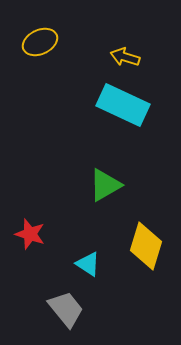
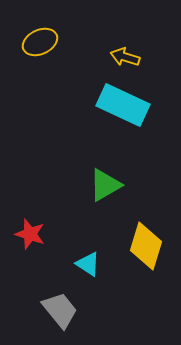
gray trapezoid: moved 6 px left, 1 px down
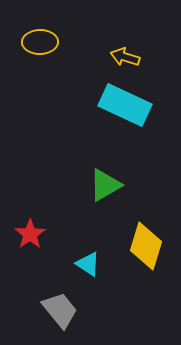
yellow ellipse: rotated 24 degrees clockwise
cyan rectangle: moved 2 px right
red star: rotated 20 degrees clockwise
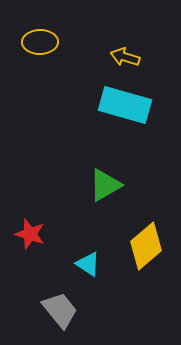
cyan rectangle: rotated 9 degrees counterclockwise
red star: rotated 20 degrees counterclockwise
yellow diamond: rotated 33 degrees clockwise
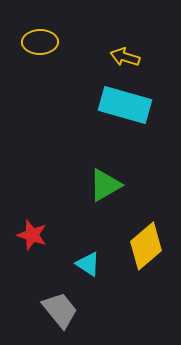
red star: moved 2 px right, 1 px down
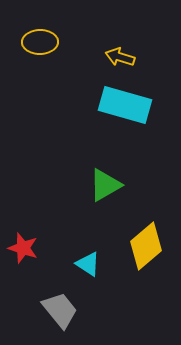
yellow arrow: moved 5 px left
red star: moved 9 px left, 13 px down
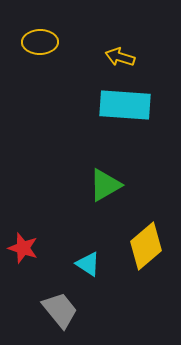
cyan rectangle: rotated 12 degrees counterclockwise
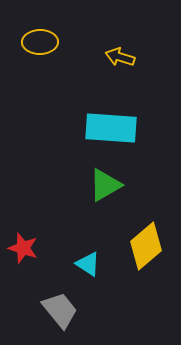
cyan rectangle: moved 14 px left, 23 px down
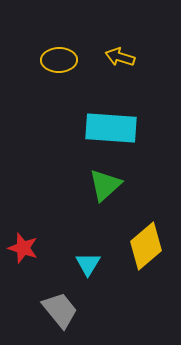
yellow ellipse: moved 19 px right, 18 px down
green triangle: rotated 12 degrees counterclockwise
cyan triangle: rotated 28 degrees clockwise
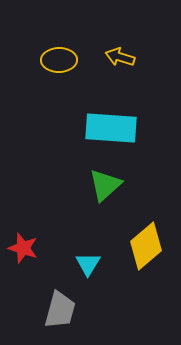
gray trapezoid: rotated 54 degrees clockwise
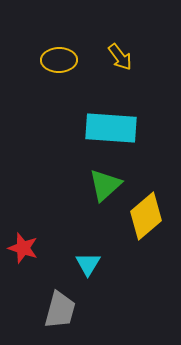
yellow arrow: rotated 144 degrees counterclockwise
yellow diamond: moved 30 px up
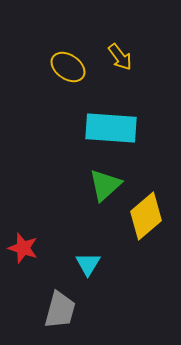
yellow ellipse: moved 9 px right, 7 px down; rotated 36 degrees clockwise
